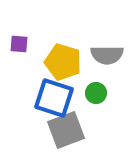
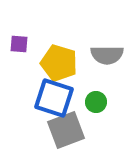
yellow pentagon: moved 4 px left, 1 px down
green circle: moved 9 px down
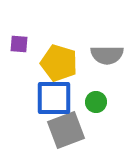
blue square: rotated 18 degrees counterclockwise
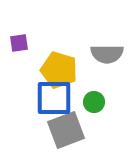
purple square: moved 1 px up; rotated 12 degrees counterclockwise
gray semicircle: moved 1 px up
yellow pentagon: moved 7 px down
green circle: moved 2 px left
